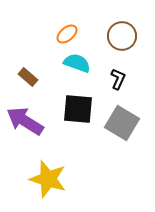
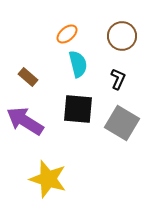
cyan semicircle: moved 1 px right, 1 px down; rotated 56 degrees clockwise
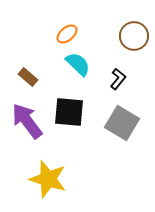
brown circle: moved 12 px right
cyan semicircle: rotated 32 degrees counterclockwise
black L-shape: rotated 15 degrees clockwise
black square: moved 9 px left, 3 px down
purple arrow: moved 2 px right; rotated 21 degrees clockwise
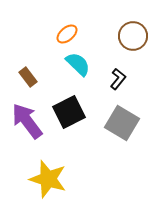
brown circle: moved 1 px left
brown rectangle: rotated 12 degrees clockwise
black square: rotated 32 degrees counterclockwise
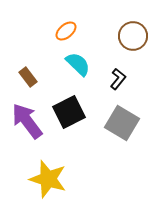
orange ellipse: moved 1 px left, 3 px up
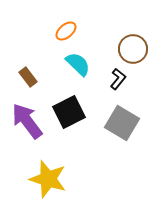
brown circle: moved 13 px down
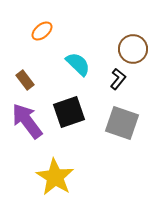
orange ellipse: moved 24 px left
brown rectangle: moved 3 px left, 3 px down
black square: rotated 8 degrees clockwise
gray square: rotated 12 degrees counterclockwise
yellow star: moved 7 px right, 2 px up; rotated 15 degrees clockwise
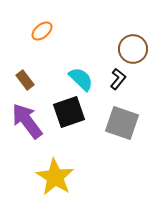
cyan semicircle: moved 3 px right, 15 px down
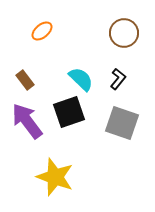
brown circle: moved 9 px left, 16 px up
yellow star: rotated 12 degrees counterclockwise
